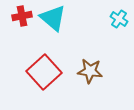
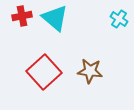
cyan triangle: moved 2 px right
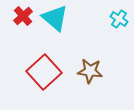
red cross: moved 1 px right; rotated 30 degrees counterclockwise
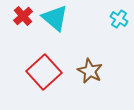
brown star: rotated 20 degrees clockwise
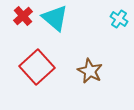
red square: moved 7 px left, 5 px up
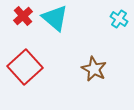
red square: moved 12 px left
brown star: moved 4 px right, 2 px up
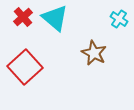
red cross: moved 1 px down
brown star: moved 16 px up
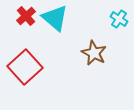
red cross: moved 3 px right, 1 px up
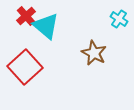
cyan triangle: moved 9 px left, 8 px down
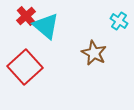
cyan cross: moved 2 px down
